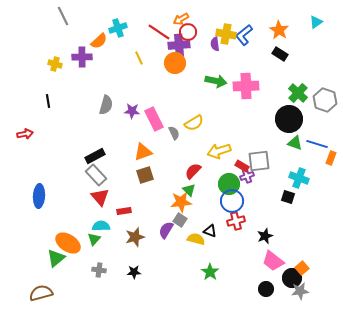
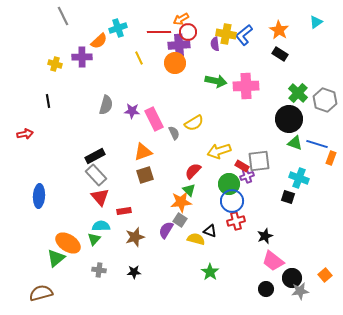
red line at (159, 32): rotated 35 degrees counterclockwise
orange square at (302, 268): moved 23 px right, 7 px down
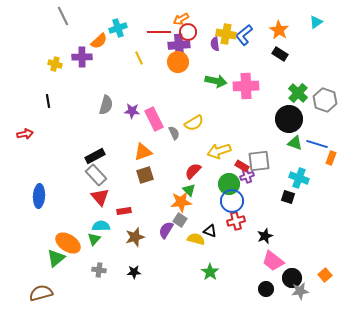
orange circle at (175, 63): moved 3 px right, 1 px up
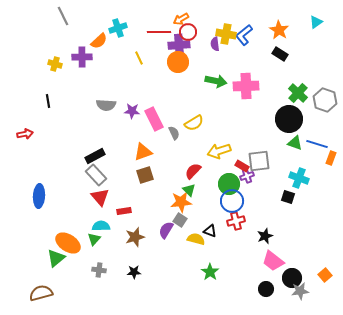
gray semicircle at (106, 105): rotated 78 degrees clockwise
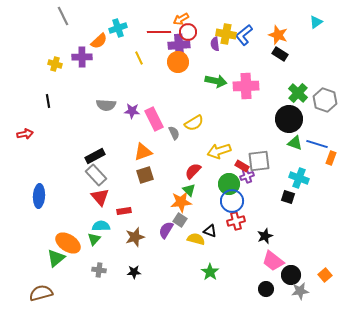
orange star at (279, 30): moved 1 px left, 5 px down; rotated 12 degrees counterclockwise
black circle at (292, 278): moved 1 px left, 3 px up
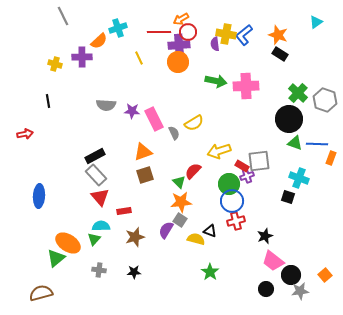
blue line at (317, 144): rotated 15 degrees counterclockwise
green triangle at (189, 190): moved 10 px left, 8 px up
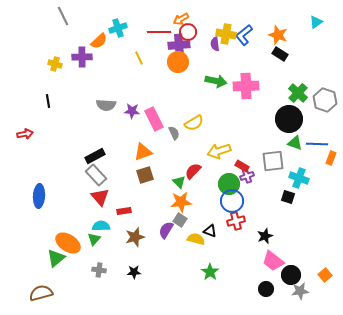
gray square at (259, 161): moved 14 px right
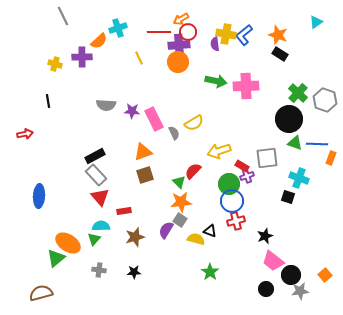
gray square at (273, 161): moved 6 px left, 3 px up
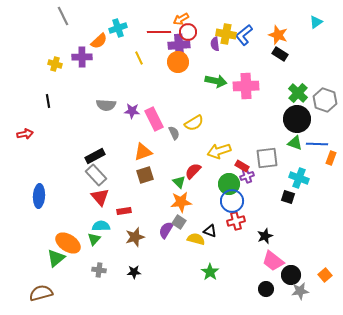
black circle at (289, 119): moved 8 px right
gray square at (180, 220): moved 1 px left, 2 px down
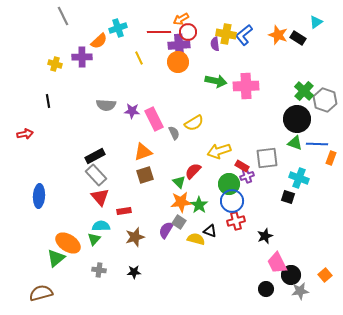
black rectangle at (280, 54): moved 18 px right, 16 px up
green cross at (298, 93): moved 6 px right, 2 px up
pink trapezoid at (273, 261): moved 4 px right, 2 px down; rotated 25 degrees clockwise
green star at (210, 272): moved 11 px left, 67 px up
